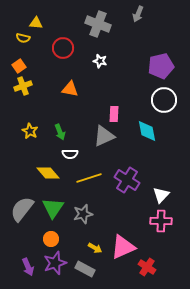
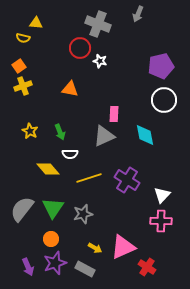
red circle: moved 17 px right
cyan diamond: moved 2 px left, 4 px down
yellow diamond: moved 4 px up
white triangle: moved 1 px right
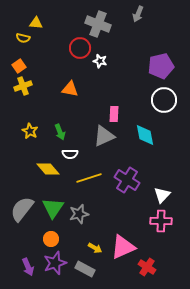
gray star: moved 4 px left
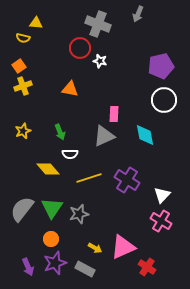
yellow star: moved 7 px left; rotated 21 degrees clockwise
green triangle: moved 1 px left
pink cross: rotated 30 degrees clockwise
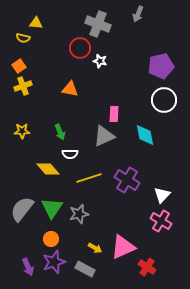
yellow star: moved 1 px left; rotated 21 degrees clockwise
purple star: moved 1 px left, 1 px up
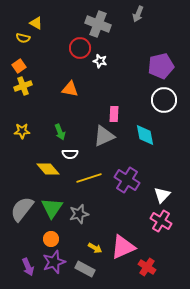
yellow triangle: rotated 24 degrees clockwise
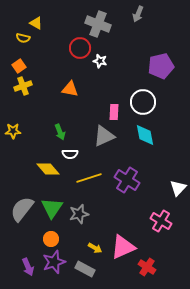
white circle: moved 21 px left, 2 px down
pink rectangle: moved 2 px up
yellow star: moved 9 px left
white triangle: moved 16 px right, 7 px up
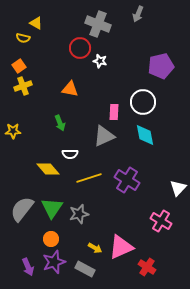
green arrow: moved 9 px up
pink triangle: moved 2 px left
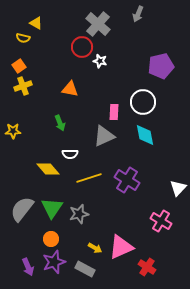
gray cross: rotated 20 degrees clockwise
red circle: moved 2 px right, 1 px up
